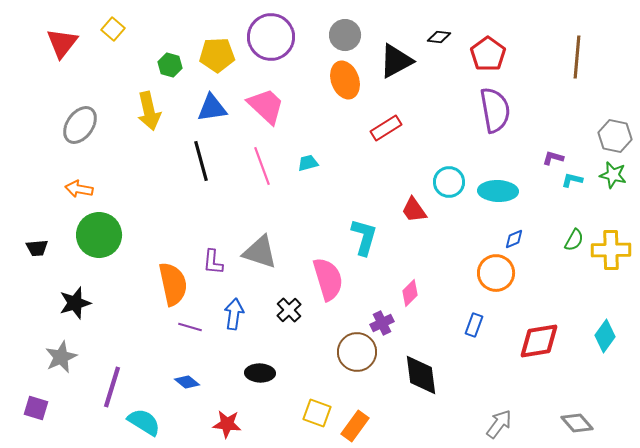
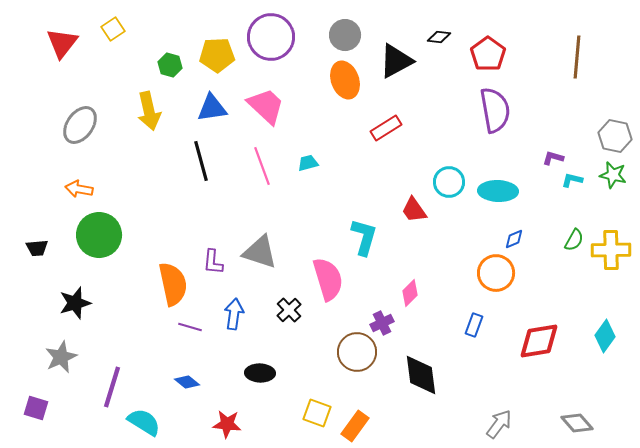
yellow square at (113, 29): rotated 15 degrees clockwise
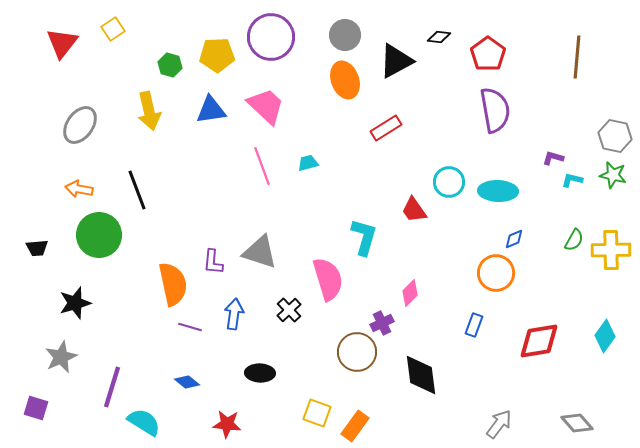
blue triangle at (212, 108): moved 1 px left, 2 px down
black line at (201, 161): moved 64 px left, 29 px down; rotated 6 degrees counterclockwise
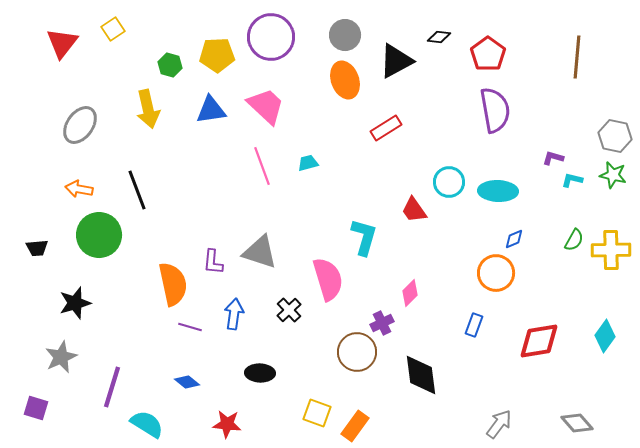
yellow arrow at (149, 111): moved 1 px left, 2 px up
cyan semicircle at (144, 422): moved 3 px right, 2 px down
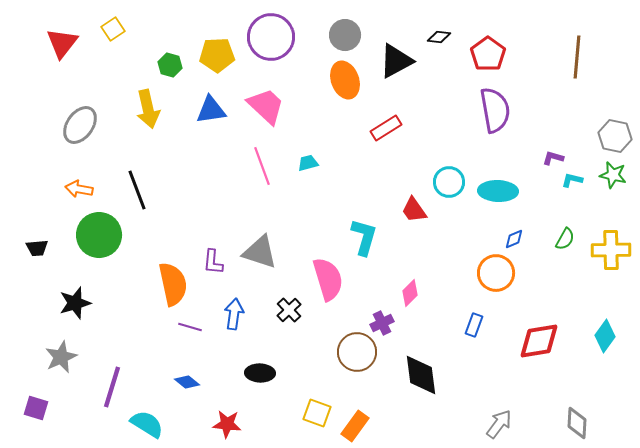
green semicircle at (574, 240): moved 9 px left, 1 px up
gray diamond at (577, 423): rotated 44 degrees clockwise
